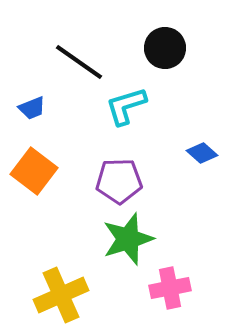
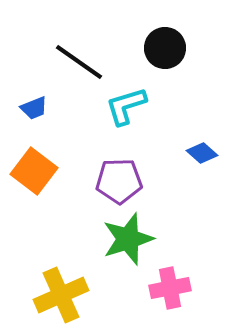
blue trapezoid: moved 2 px right
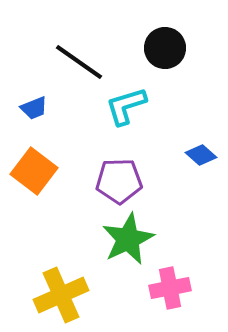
blue diamond: moved 1 px left, 2 px down
green star: rotated 8 degrees counterclockwise
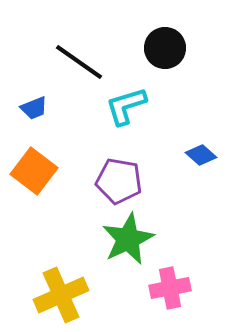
purple pentagon: rotated 12 degrees clockwise
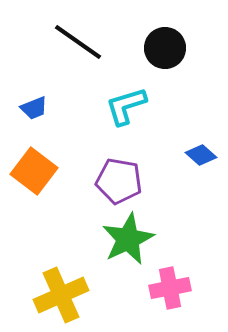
black line: moved 1 px left, 20 px up
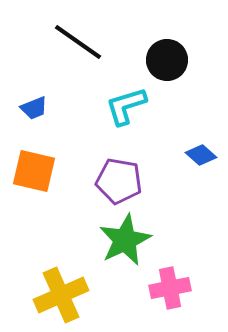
black circle: moved 2 px right, 12 px down
orange square: rotated 24 degrees counterclockwise
green star: moved 3 px left, 1 px down
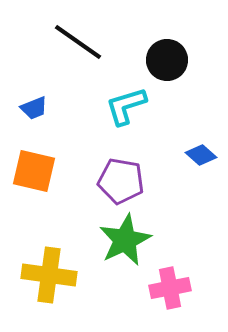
purple pentagon: moved 2 px right
yellow cross: moved 12 px left, 20 px up; rotated 32 degrees clockwise
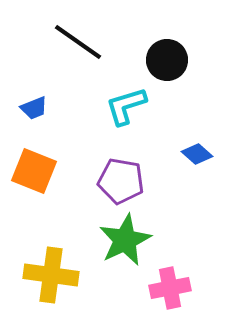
blue diamond: moved 4 px left, 1 px up
orange square: rotated 9 degrees clockwise
yellow cross: moved 2 px right
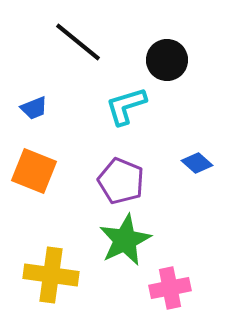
black line: rotated 4 degrees clockwise
blue diamond: moved 9 px down
purple pentagon: rotated 12 degrees clockwise
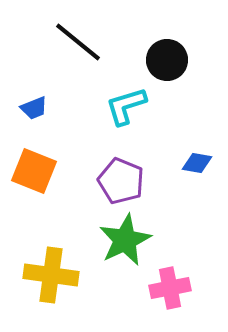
blue diamond: rotated 32 degrees counterclockwise
